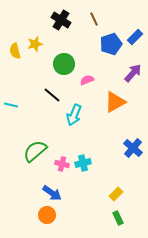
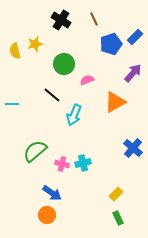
cyan line: moved 1 px right, 1 px up; rotated 16 degrees counterclockwise
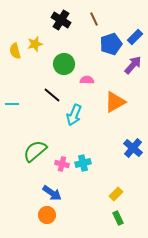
purple arrow: moved 8 px up
pink semicircle: rotated 24 degrees clockwise
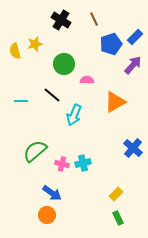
cyan line: moved 9 px right, 3 px up
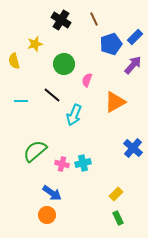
yellow semicircle: moved 1 px left, 10 px down
pink semicircle: rotated 72 degrees counterclockwise
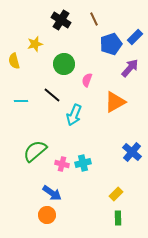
purple arrow: moved 3 px left, 3 px down
blue cross: moved 1 px left, 4 px down
green rectangle: rotated 24 degrees clockwise
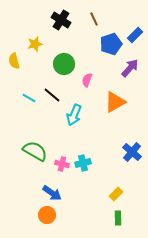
blue rectangle: moved 2 px up
cyan line: moved 8 px right, 3 px up; rotated 32 degrees clockwise
green semicircle: rotated 70 degrees clockwise
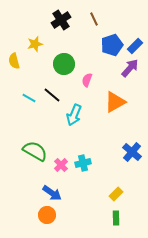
black cross: rotated 24 degrees clockwise
blue rectangle: moved 11 px down
blue pentagon: moved 1 px right, 1 px down
pink cross: moved 1 px left, 1 px down; rotated 32 degrees clockwise
green rectangle: moved 2 px left
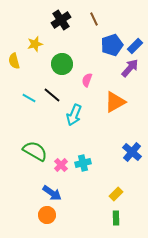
green circle: moved 2 px left
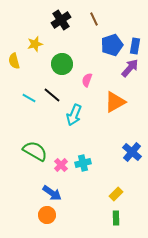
blue rectangle: rotated 35 degrees counterclockwise
